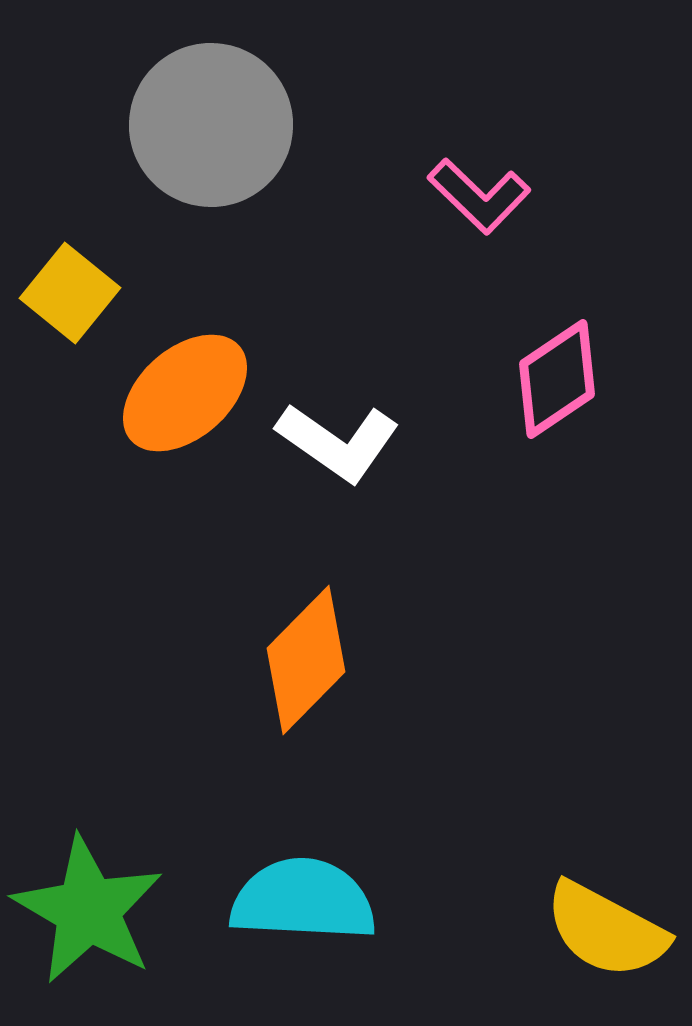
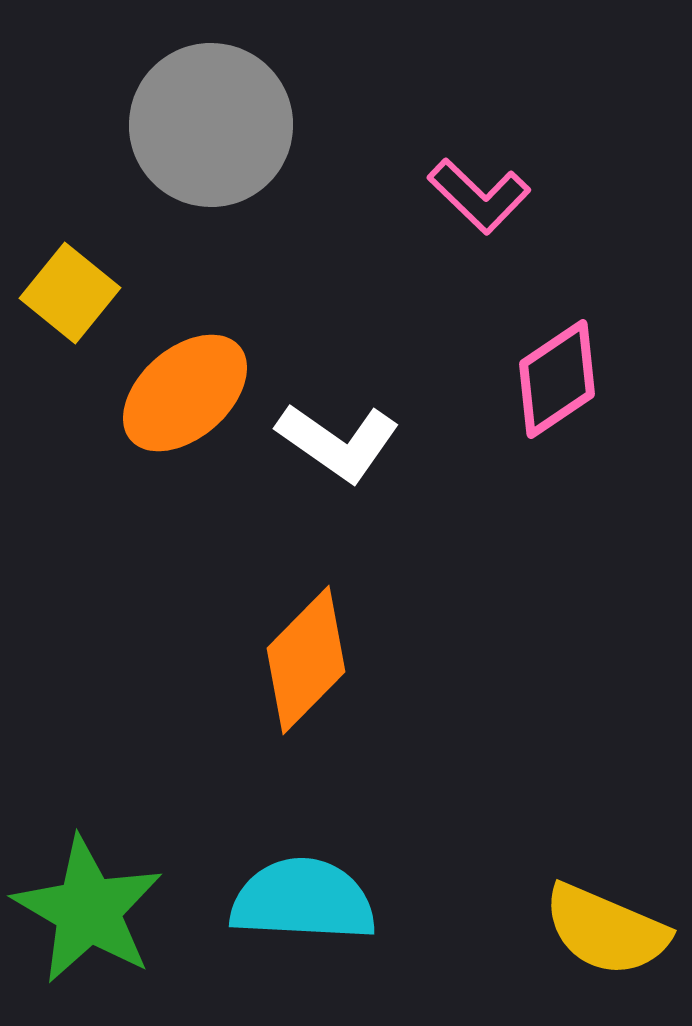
yellow semicircle: rotated 5 degrees counterclockwise
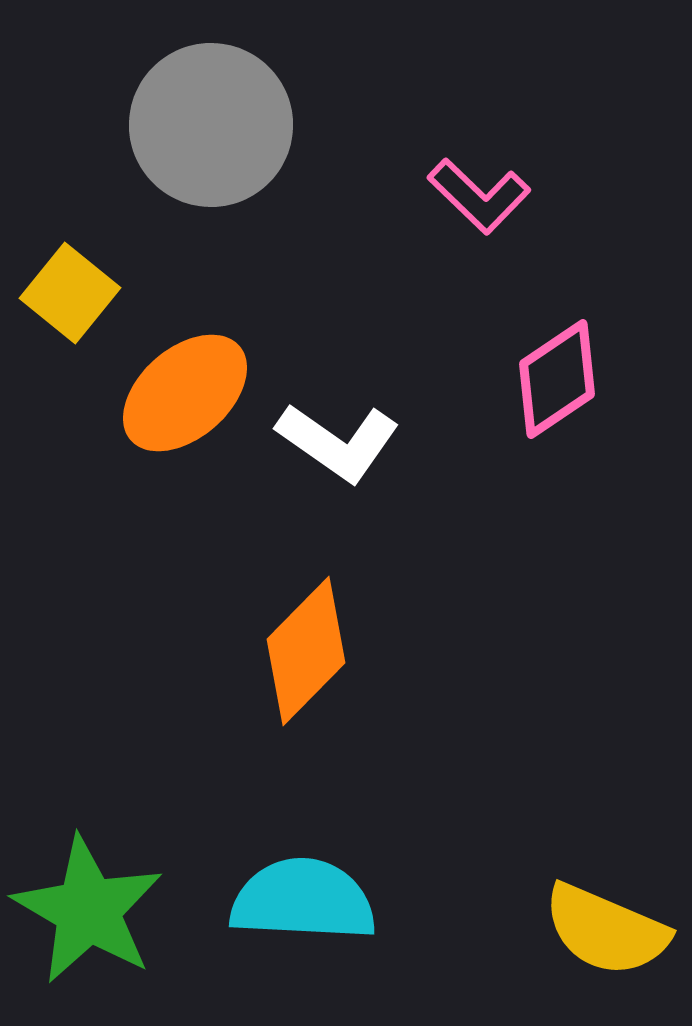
orange diamond: moved 9 px up
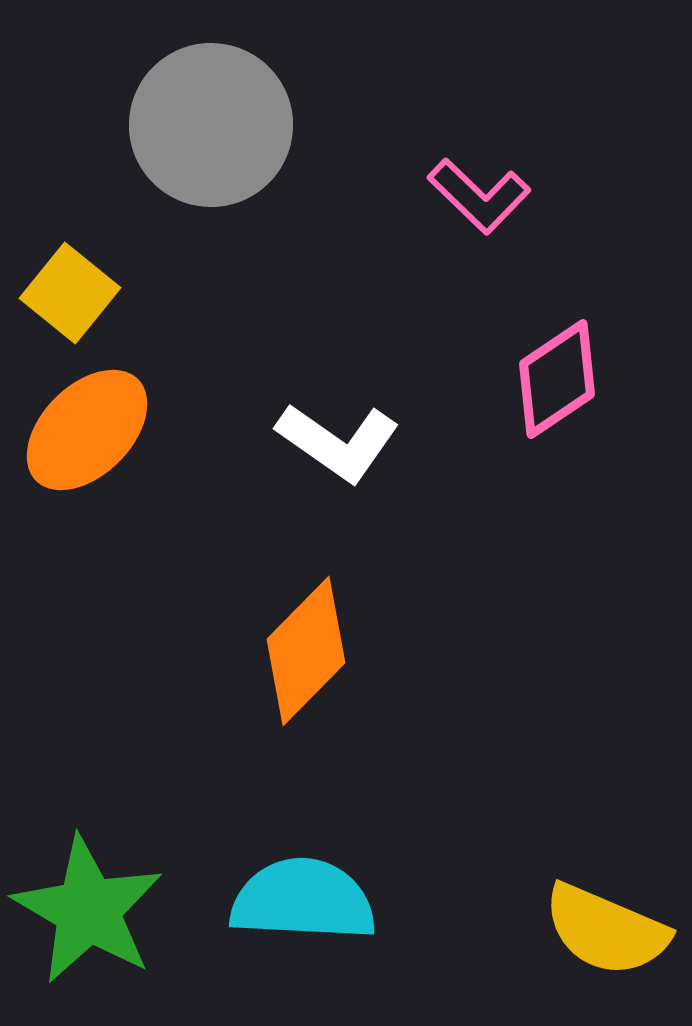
orange ellipse: moved 98 px left, 37 px down; rotated 4 degrees counterclockwise
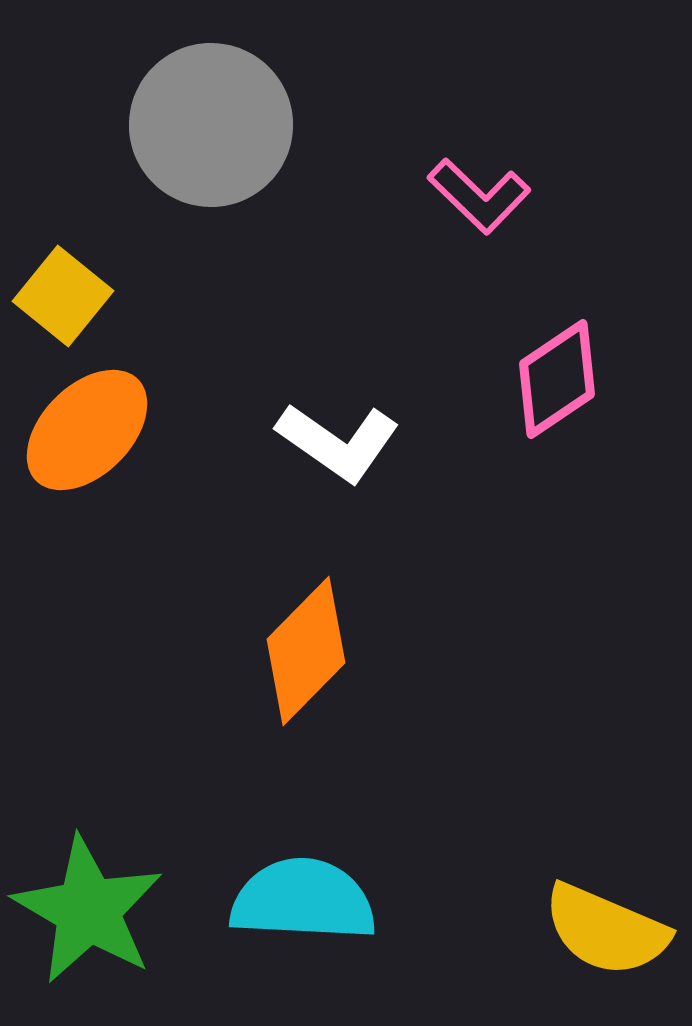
yellow square: moved 7 px left, 3 px down
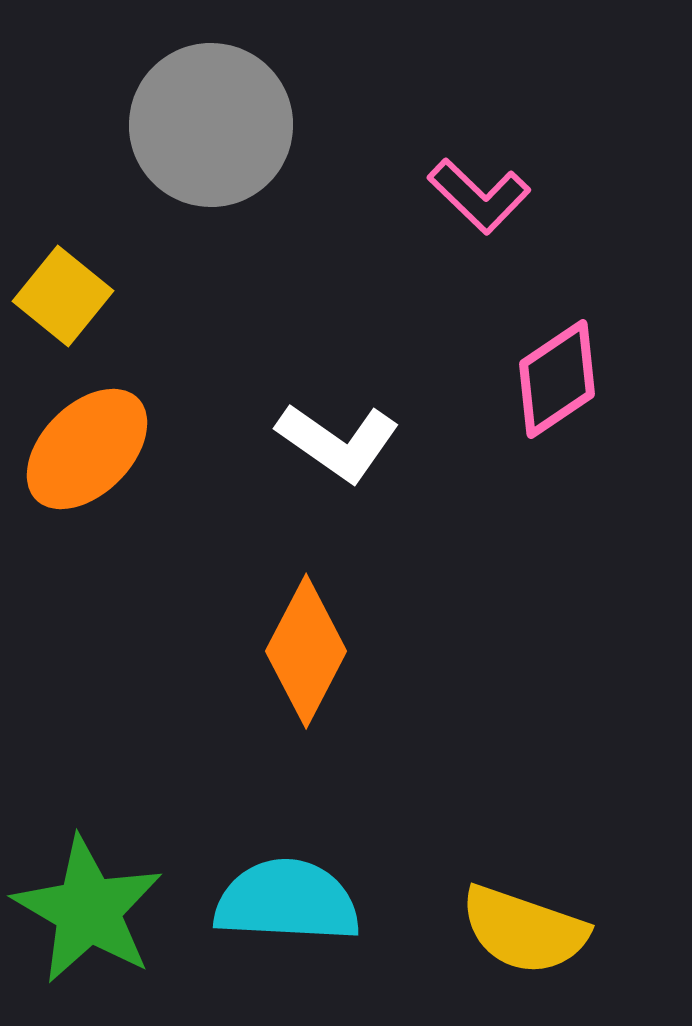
orange ellipse: moved 19 px down
orange diamond: rotated 17 degrees counterclockwise
cyan semicircle: moved 16 px left, 1 px down
yellow semicircle: moved 82 px left; rotated 4 degrees counterclockwise
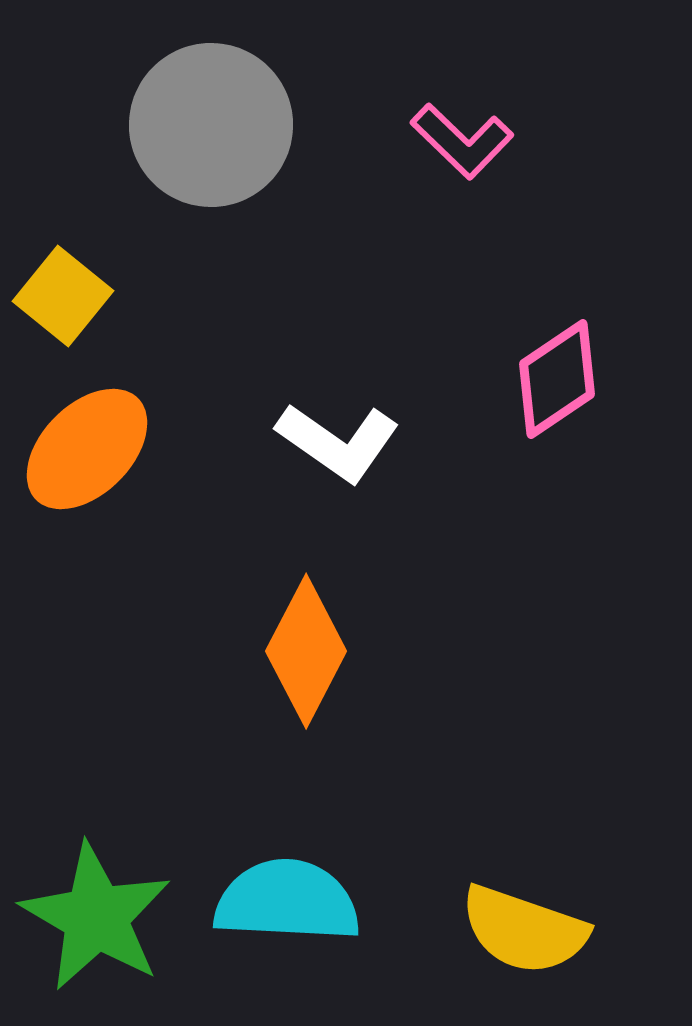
pink L-shape: moved 17 px left, 55 px up
green star: moved 8 px right, 7 px down
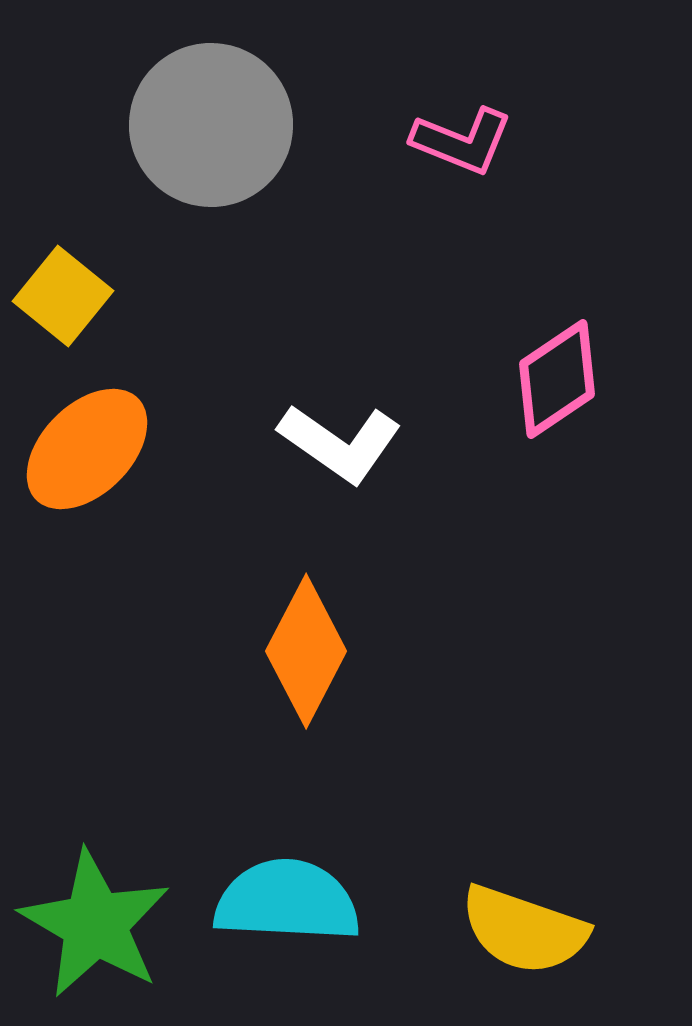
pink L-shape: rotated 22 degrees counterclockwise
white L-shape: moved 2 px right, 1 px down
green star: moved 1 px left, 7 px down
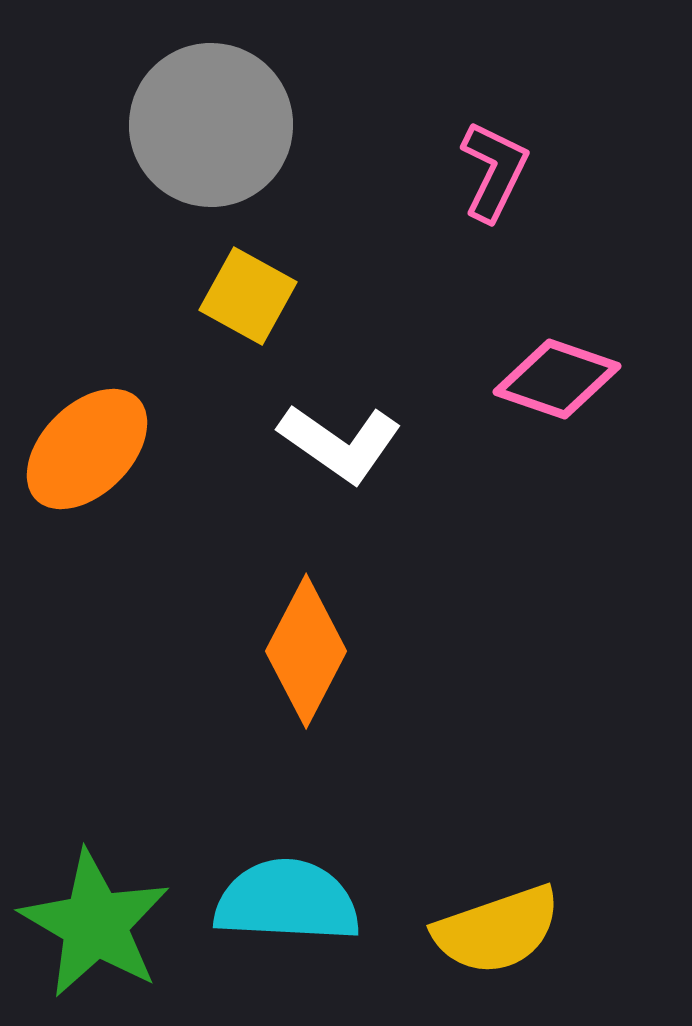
pink L-shape: moved 32 px right, 30 px down; rotated 86 degrees counterclockwise
yellow square: moved 185 px right; rotated 10 degrees counterclockwise
pink diamond: rotated 53 degrees clockwise
yellow semicircle: moved 27 px left; rotated 38 degrees counterclockwise
